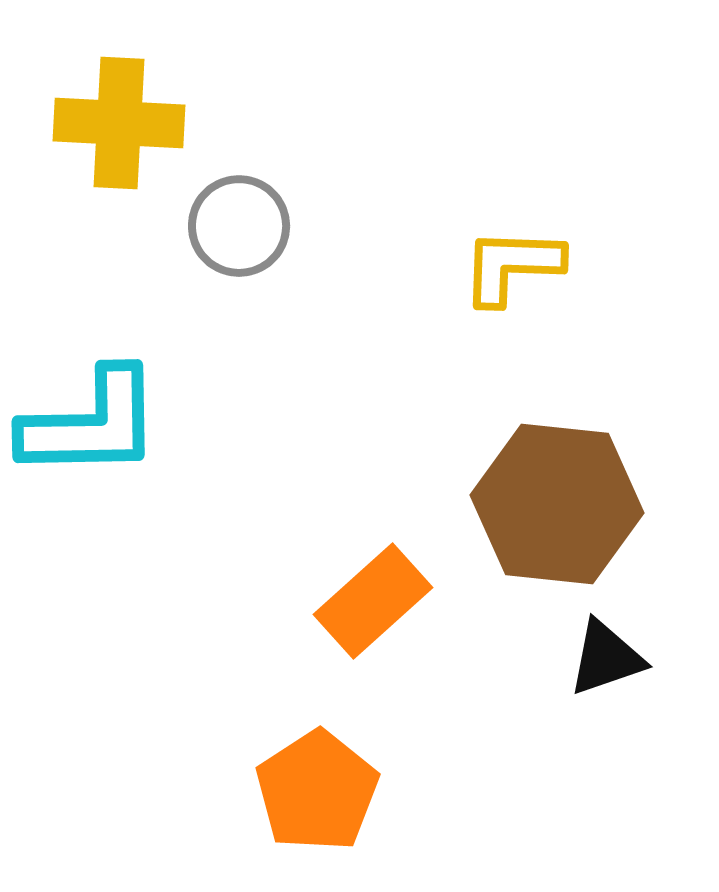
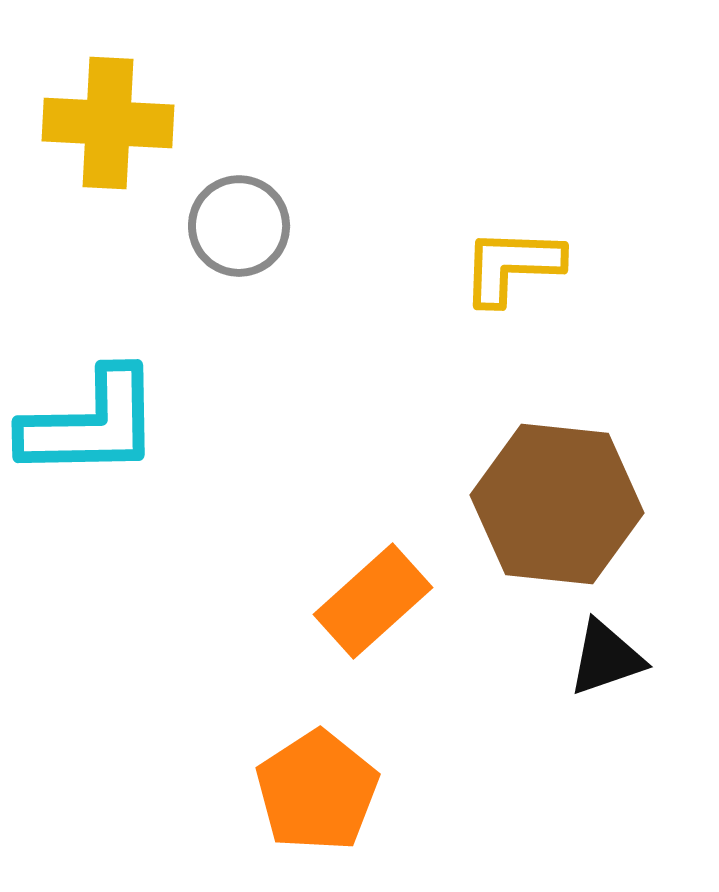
yellow cross: moved 11 px left
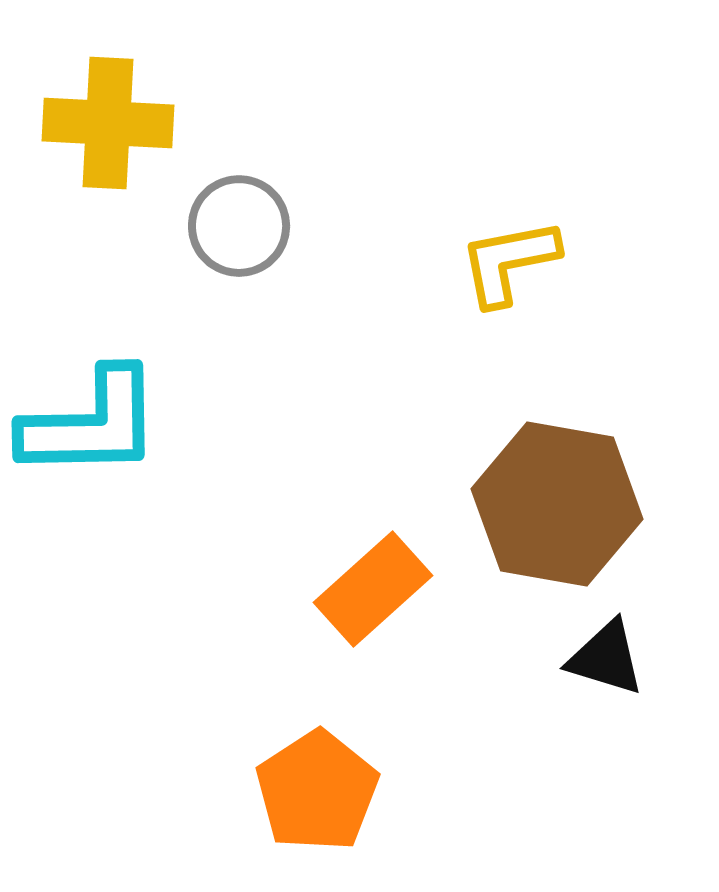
yellow L-shape: moved 3 px left, 4 px up; rotated 13 degrees counterclockwise
brown hexagon: rotated 4 degrees clockwise
orange rectangle: moved 12 px up
black triangle: rotated 36 degrees clockwise
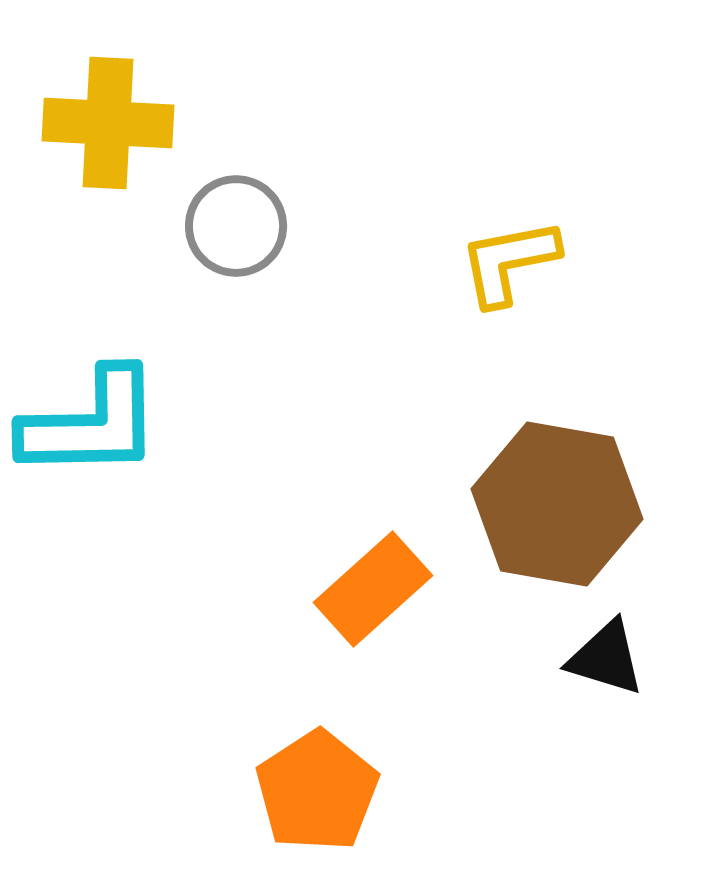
gray circle: moved 3 px left
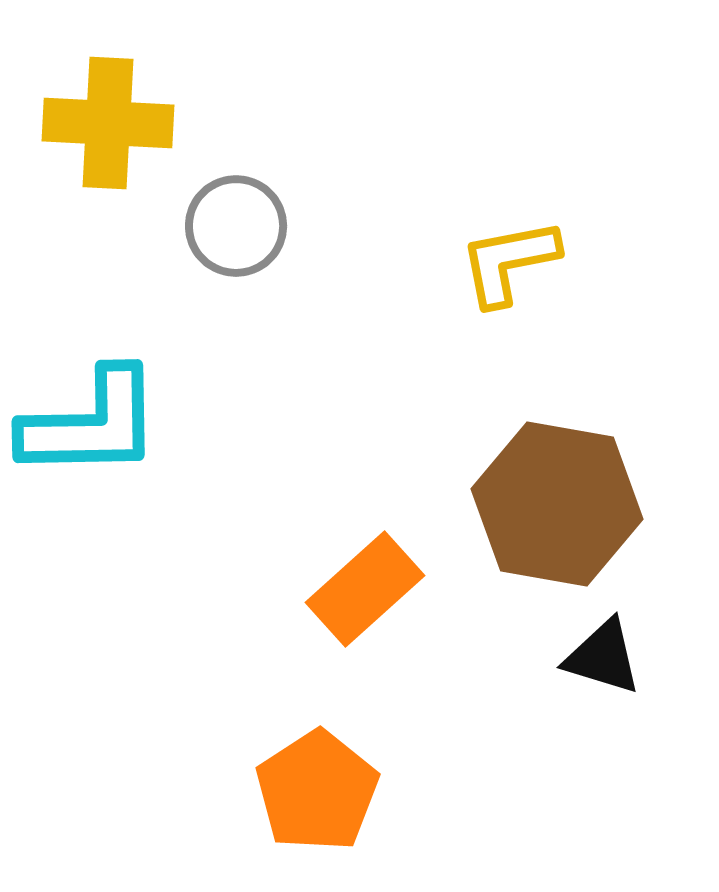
orange rectangle: moved 8 px left
black triangle: moved 3 px left, 1 px up
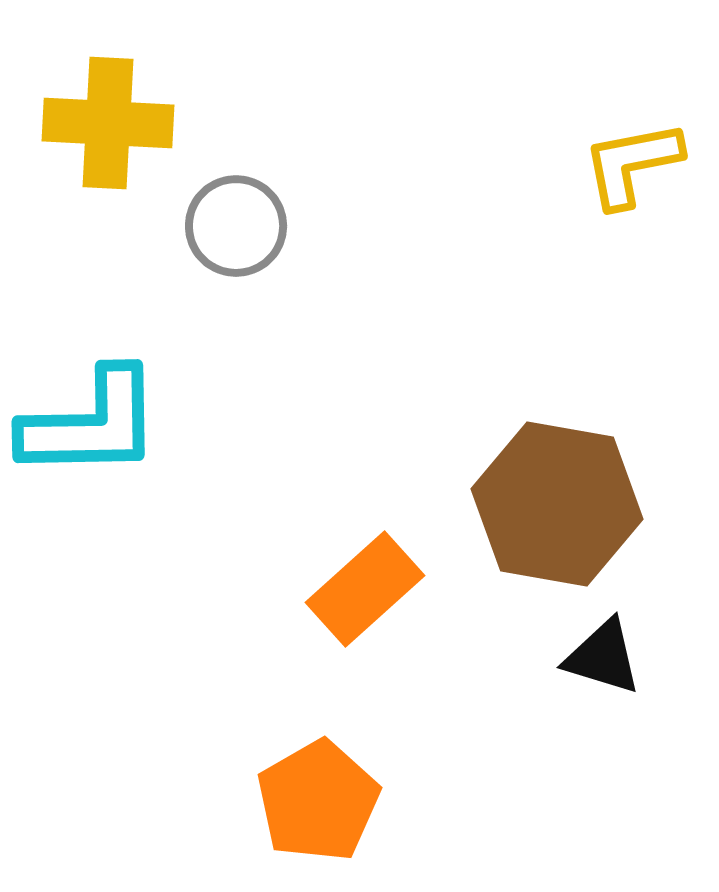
yellow L-shape: moved 123 px right, 98 px up
orange pentagon: moved 1 px right, 10 px down; rotated 3 degrees clockwise
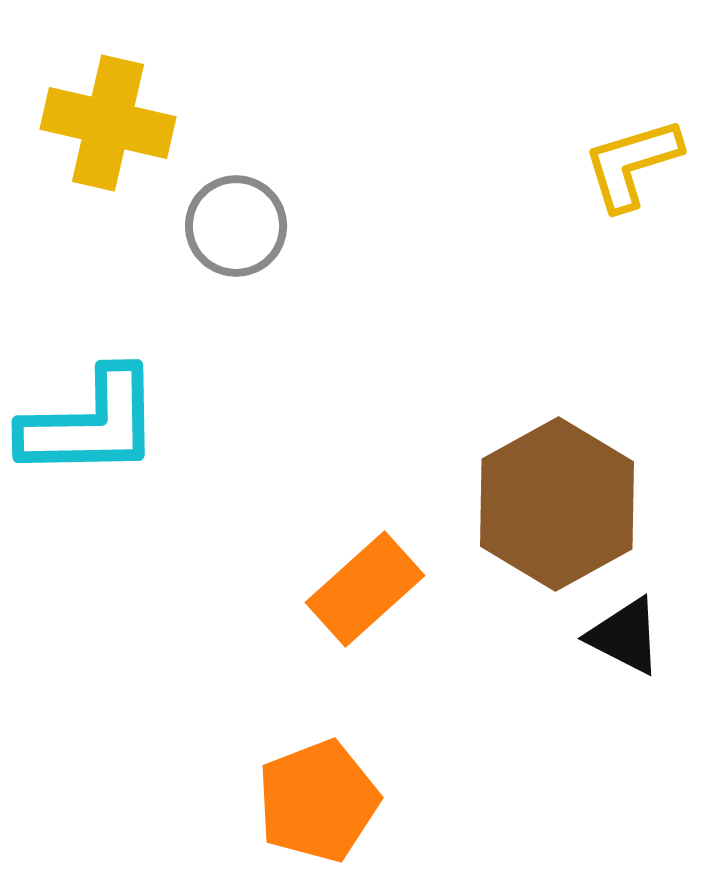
yellow cross: rotated 10 degrees clockwise
yellow L-shape: rotated 6 degrees counterclockwise
brown hexagon: rotated 21 degrees clockwise
black triangle: moved 22 px right, 21 px up; rotated 10 degrees clockwise
orange pentagon: rotated 9 degrees clockwise
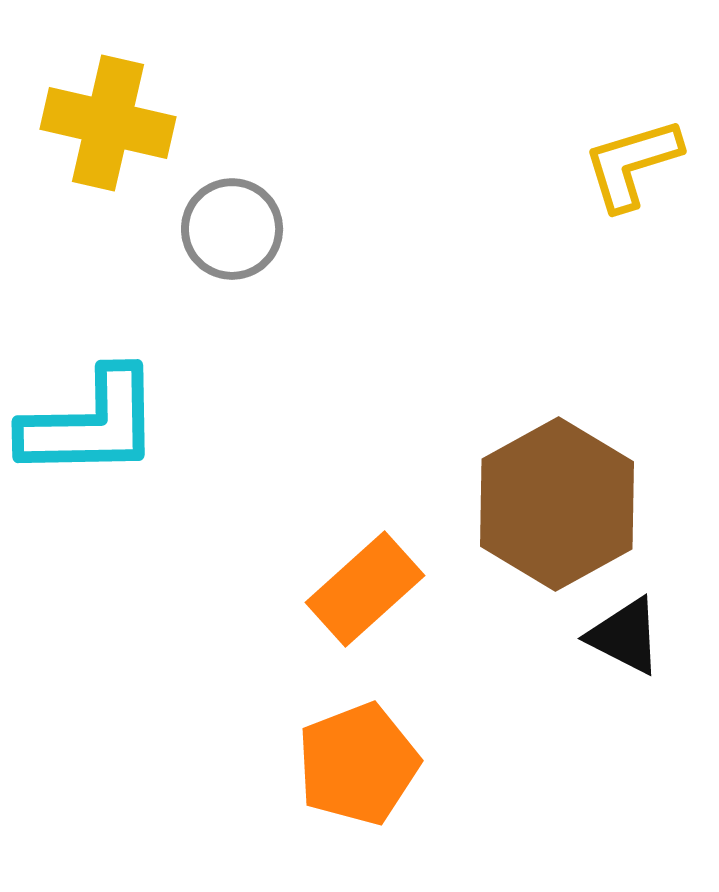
gray circle: moved 4 px left, 3 px down
orange pentagon: moved 40 px right, 37 px up
